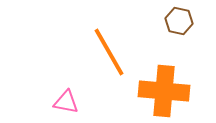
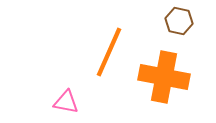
orange line: rotated 54 degrees clockwise
orange cross: moved 14 px up; rotated 6 degrees clockwise
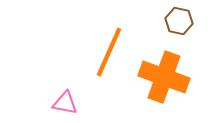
orange cross: rotated 9 degrees clockwise
pink triangle: moved 1 px left, 1 px down
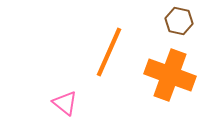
orange cross: moved 6 px right, 2 px up
pink triangle: rotated 28 degrees clockwise
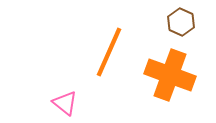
brown hexagon: moved 2 px right, 1 px down; rotated 12 degrees clockwise
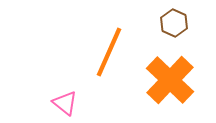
brown hexagon: moved 7 px left, 1 px down
orange cross: moved 5 px down; rotated 24 degrees clockwise
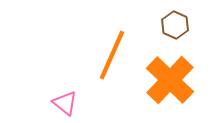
brown hexagon: moved 1 px right, 2 px down
orange line: moved 3 px right, 3 px down
